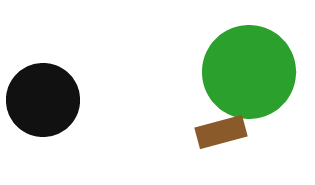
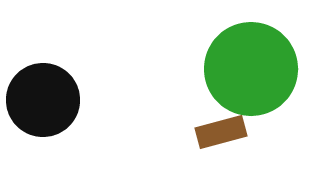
green circle: moved 2 px right, 3 px up
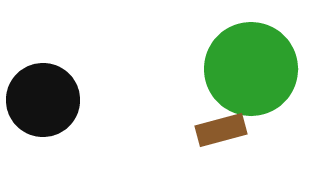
brown rectangle: moved 2 px up
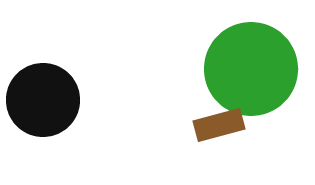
brown rectangle: moved 2 px left, 5 px up
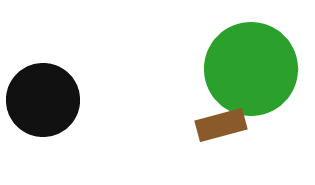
brown rectangle: moved 2 px right
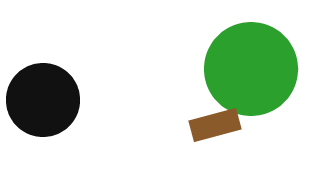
brown rectangle: moved 6 px left
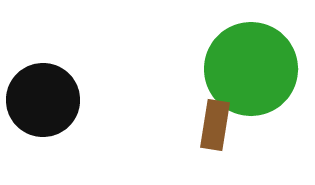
brown rectangle: rotated 66 degrees counterclockwise
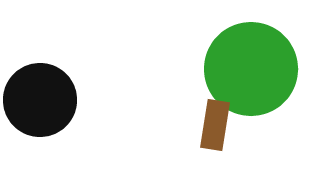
black circle: moved 3 px left
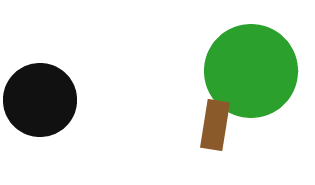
green circle: moved 2 px down
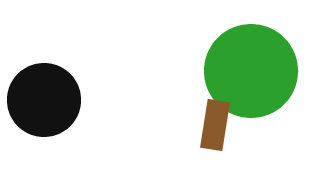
black circle: moved 4 px right
